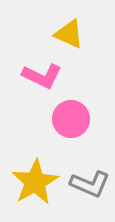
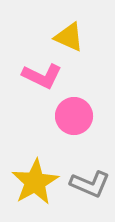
yellow triangle: moved 3 px down
pink circle: moved 3 px right, 3 px up
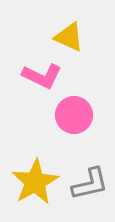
pink circle: moved 1 px up
gray L-shape: rotated 36 degrees counterclockwise
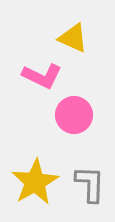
yellow triangle: moved 4 px right, 1 px down
gray L-shape: rotated 75 degrees counterclockwise
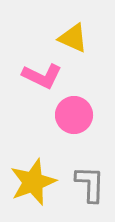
yellow star: moved 2 px left; rotated 9 degrees clockwise
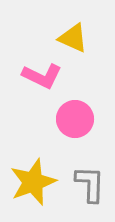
pink circle: moved 1 px right, 4 px down
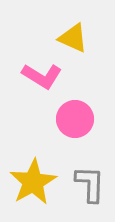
pink L-shape: rotated 6 degrees clockwise
yellow star: rotated 9 degrees counterclockwise
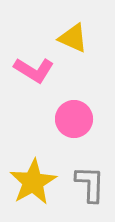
pink L-shape: moved 8 px left, 6 px up
pink circle: moved 1 px left
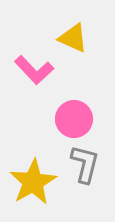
pink L-shape: rotated 15 degrees clockwise
gray L-shape: moved 5 px left, 20 px up; rotated 12 degrees clockwise
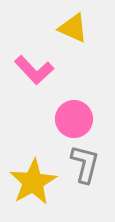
yellow triangle: moved 10 px up
